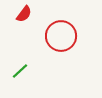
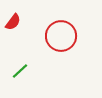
red semicircle: moved 11 px left, 8 px down
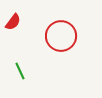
green line: rotated 72 degrees counterclockwise
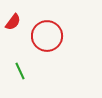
red circle: moved 14 px left
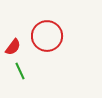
red semicircle: moved 25 px down
